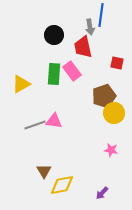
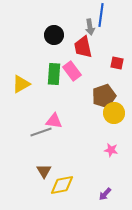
gray line: moved 6 px right, 7 px down
purple arrow: moved 3 px right, 1 px down
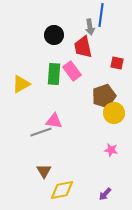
yellow diamond: moved 5 px down
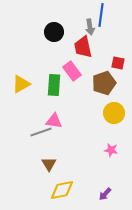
black circle: moved 3 px up
red square: moved 1 px right
green rectangle: moved 11 px down
brown pentagon: moved 13 px up
brown triangle: moved 5 px right, 7 px up
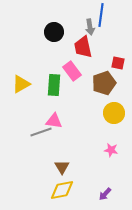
brown triangle: moved 13 px right, 3 px down
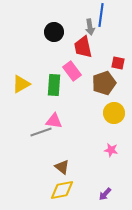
brown triangle: rotated 21 degrees counterclockwise
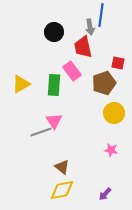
pink triangle: rotated 48 degrees clockwise
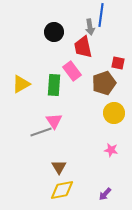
brown triangle: moved 3 px left; rotated 21 degrees clockwise
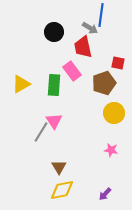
gray arrow: moved 1 px down; rotated 49 degrees counterclockwise
gray line: rotated 40 degrees counterclockwise
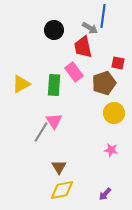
blue line: moved 2 px right, 1 px down
black circle: moved 2 px up
pink rectangle: moved 2 px right, 1 px down
